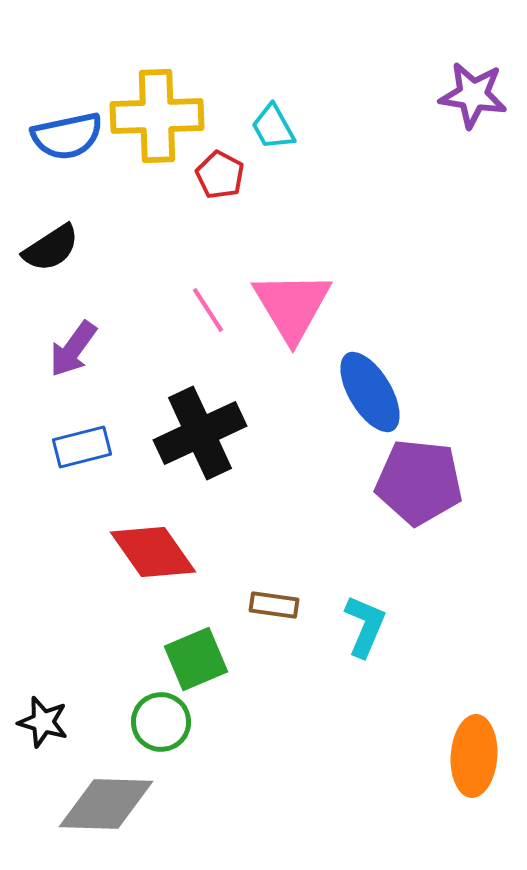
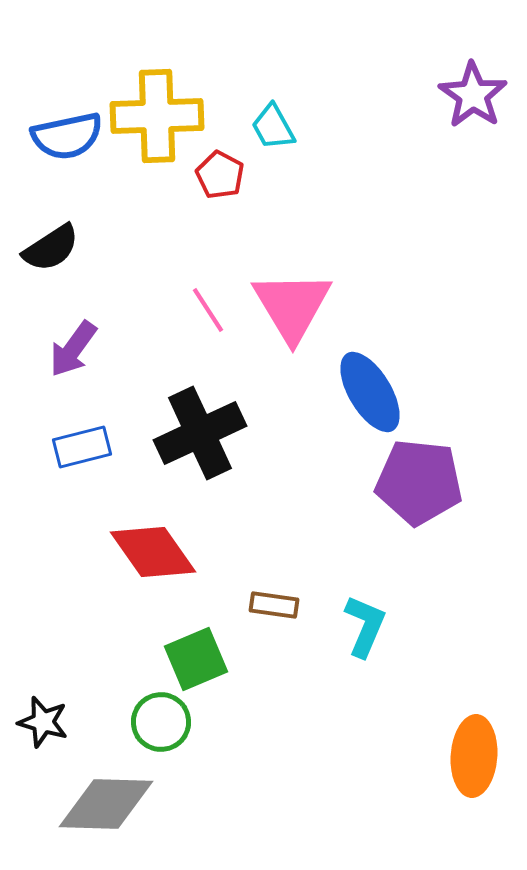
purple star: rotated 26 degrees clockwise
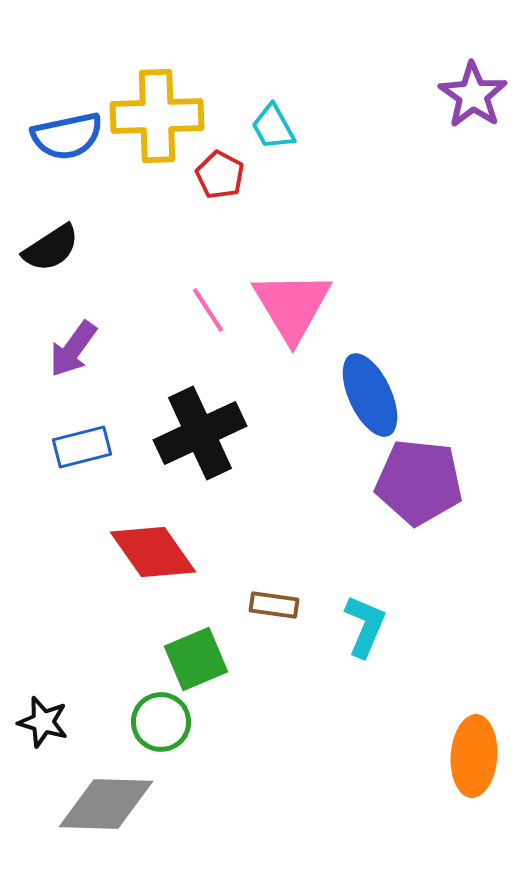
blue ellipse: moved 3 px down; rotated 6 degrees clockwise
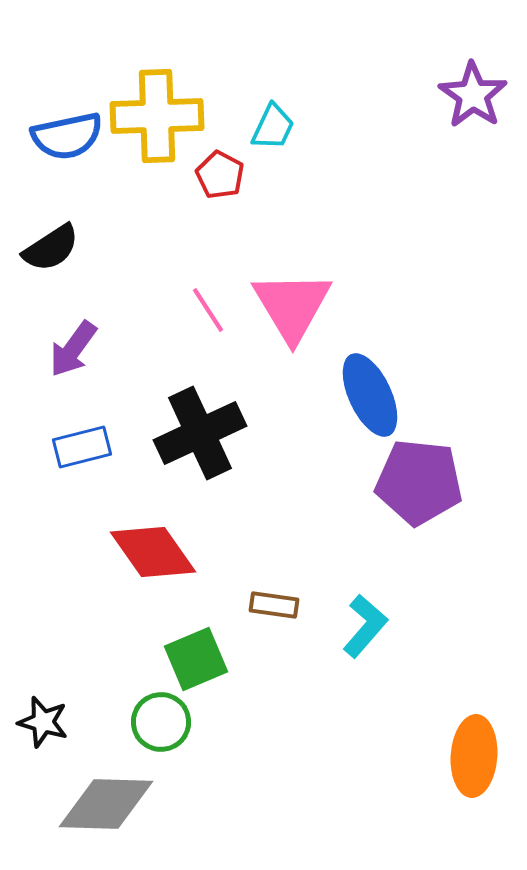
cyan trapezoid: rotated 126 degrees counterclockwise
cyan L-shape: rotated 18 degrees clockwise
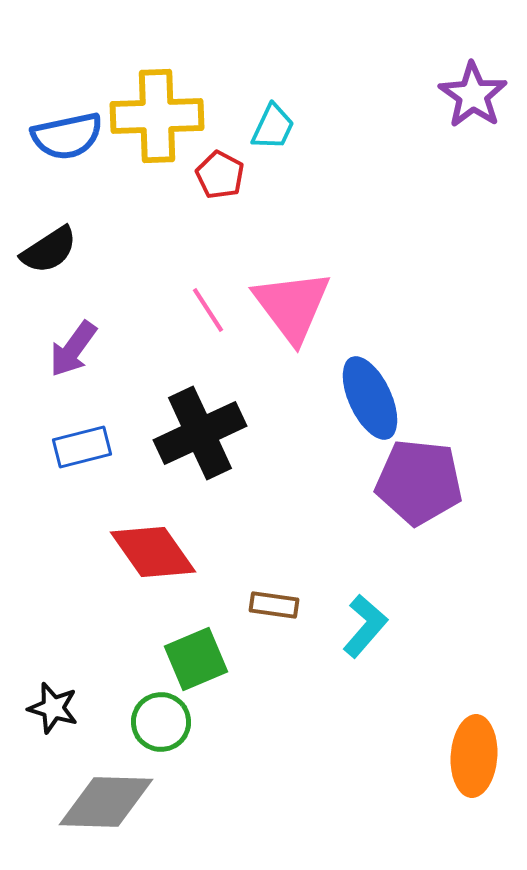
black semicircle: moved 2 px left, 2 px down
pink triangle: rotated 6 degrees counterclockwise
blue ellipse: moved 3 px down
black star: moved 10 px right, 14 px up
gray diamond: moved 2 px up
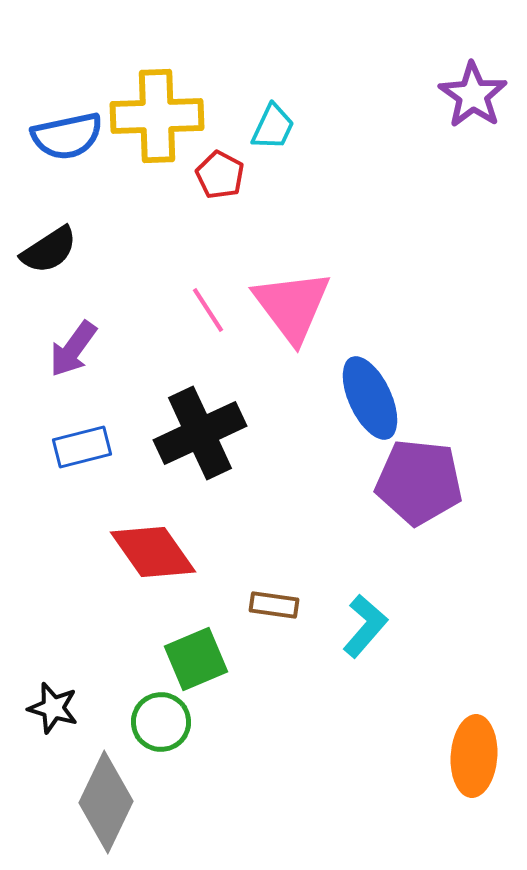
gray diamond: rotated 66 degrees counterclockwise
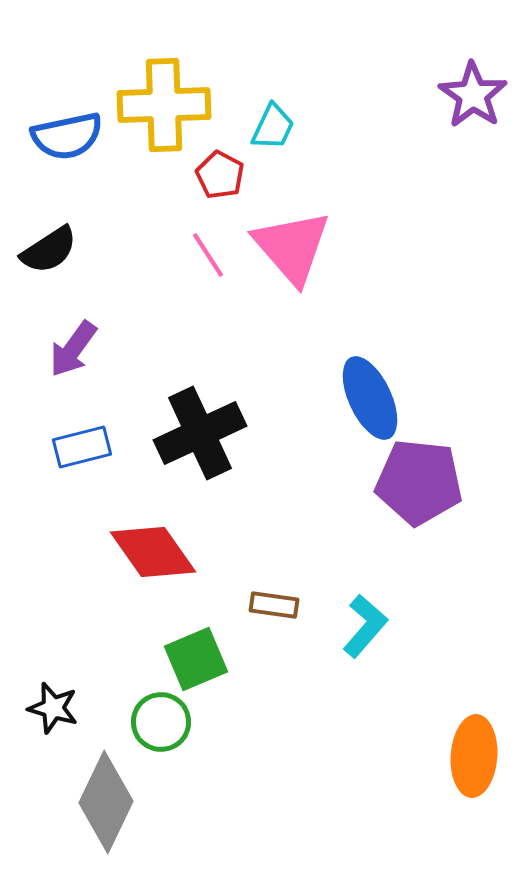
yellow cross: moved 7 px right, 11 px up
pink triangle: moved 59 px up; rotated 4 degrees counterclockwise
pink line: moved 55 px up
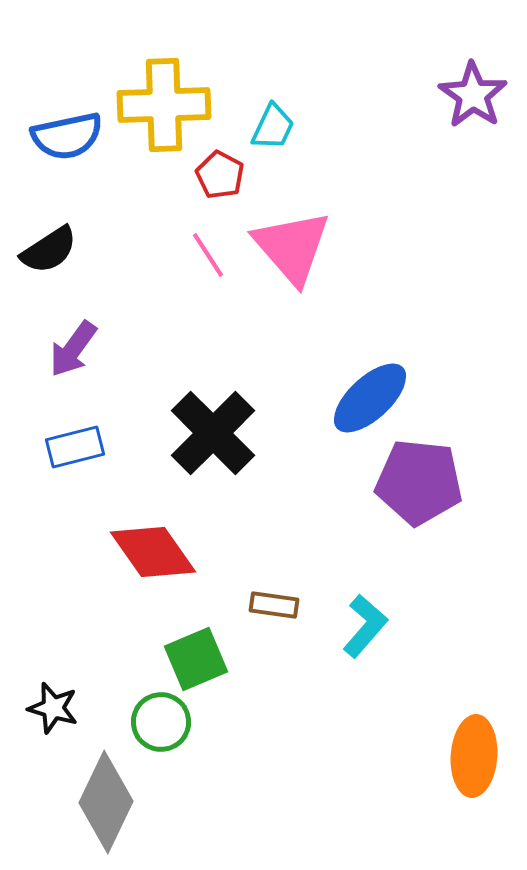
blue ellipse: rotated 72 degrees clockwise
black cross: moved 13 px right; rotated 20 degrees counterclockwise
blue rectangle: moved 7 px left
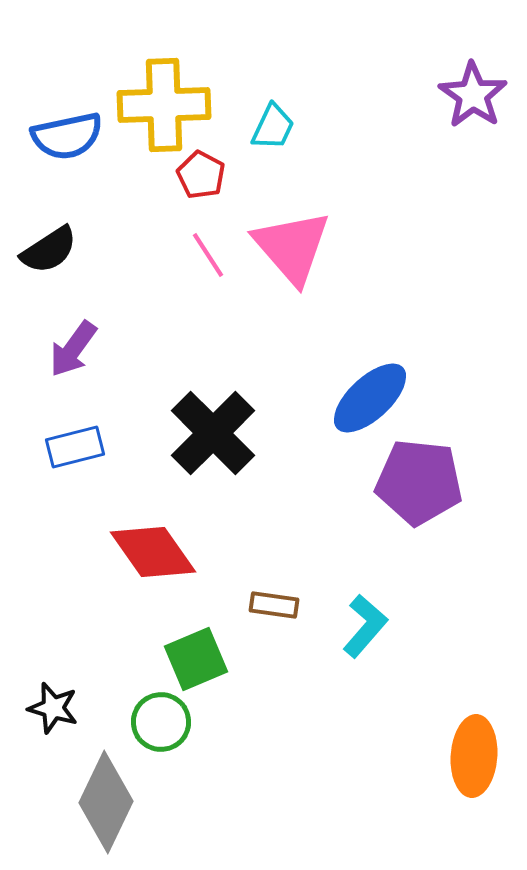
red pentagon: moved 19 px left
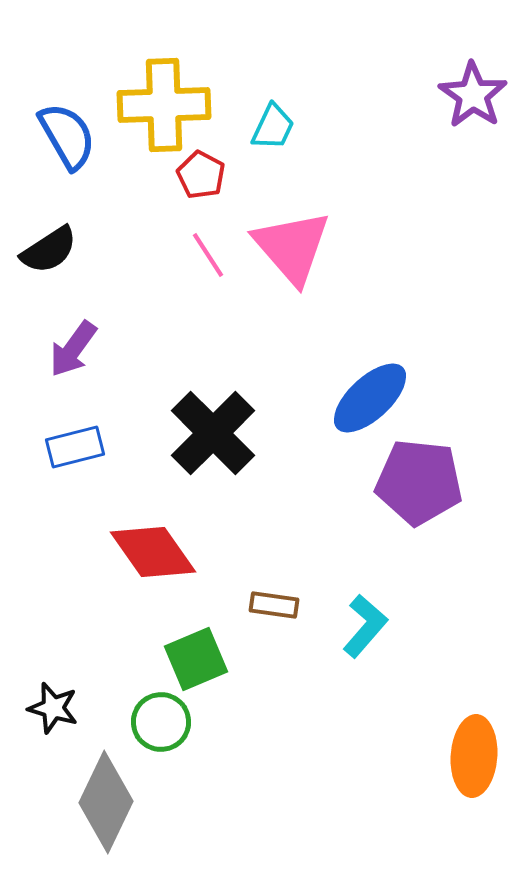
blue semicircle: rotated 108 degrees counterclockwise
